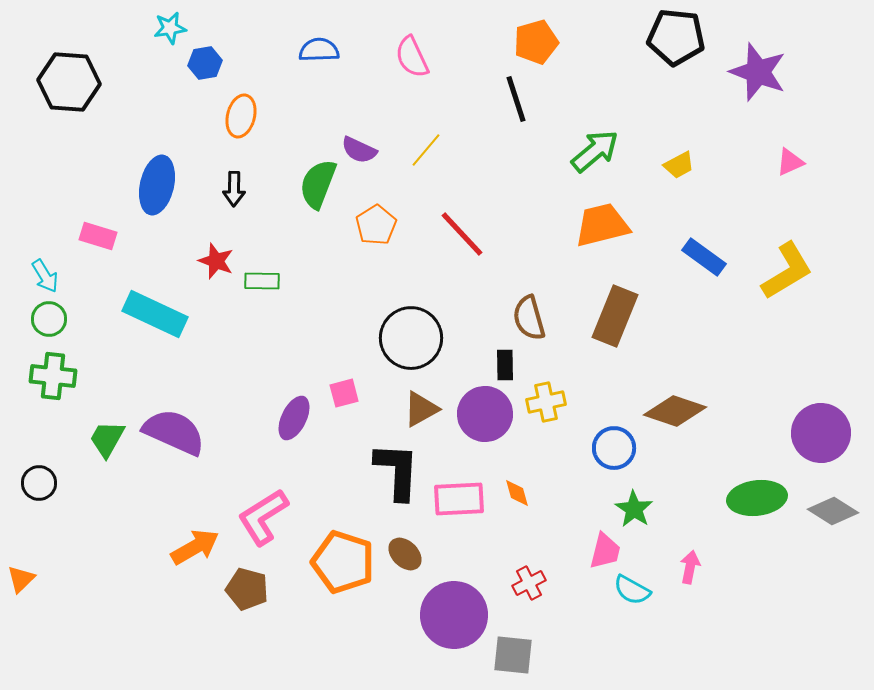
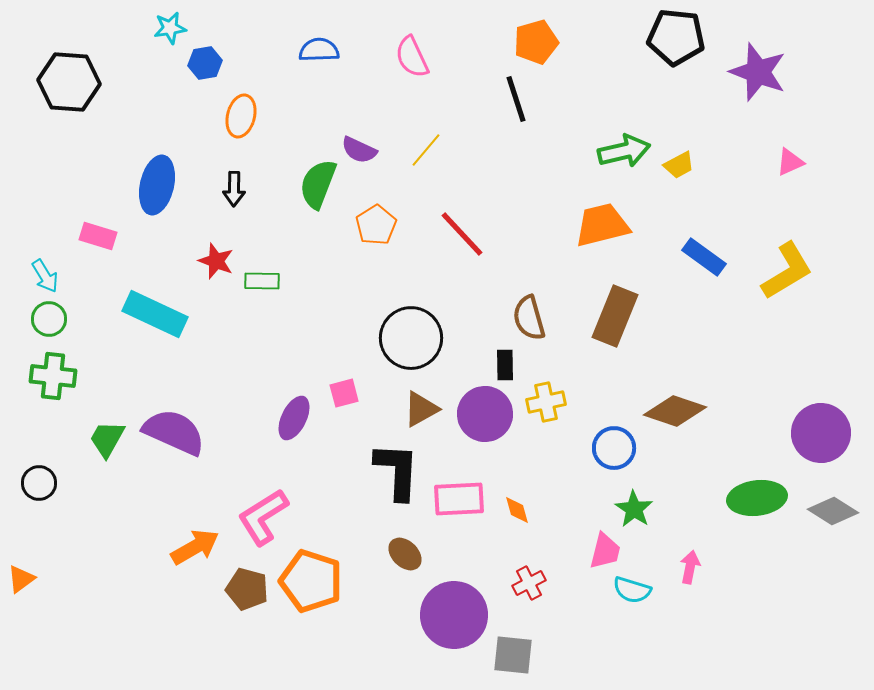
green arrow at (595, 151): moved 29 px right; rotated 27 degrees clockwise
orange diamond at (517, 493): moved 17 px down
orange pentagon at (343, 562): moved 32 px left, 19 px down
orange triangle at (21, 579): rotated 8 degrees clockwise
cyan semicircle at (632, 590): rotated 12 degrees counterclockwise
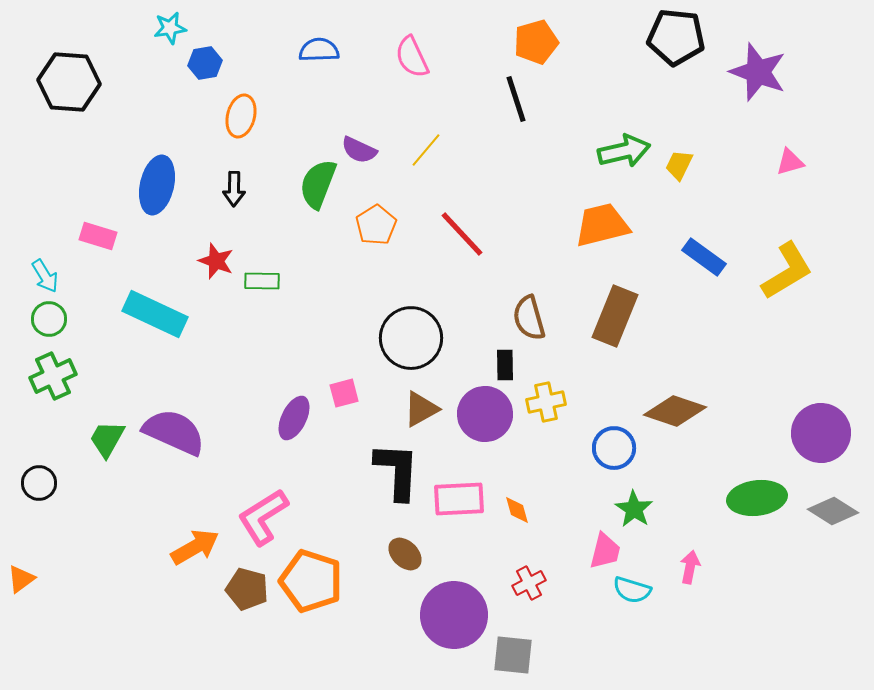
pink triangle at (790, 162): rotated 8 degrees clockwise
yellow trapezoid at (679, 165): rotated 144 degrees clockwise
green cross at (53, 376): rotated 30 degrees counterclockwise
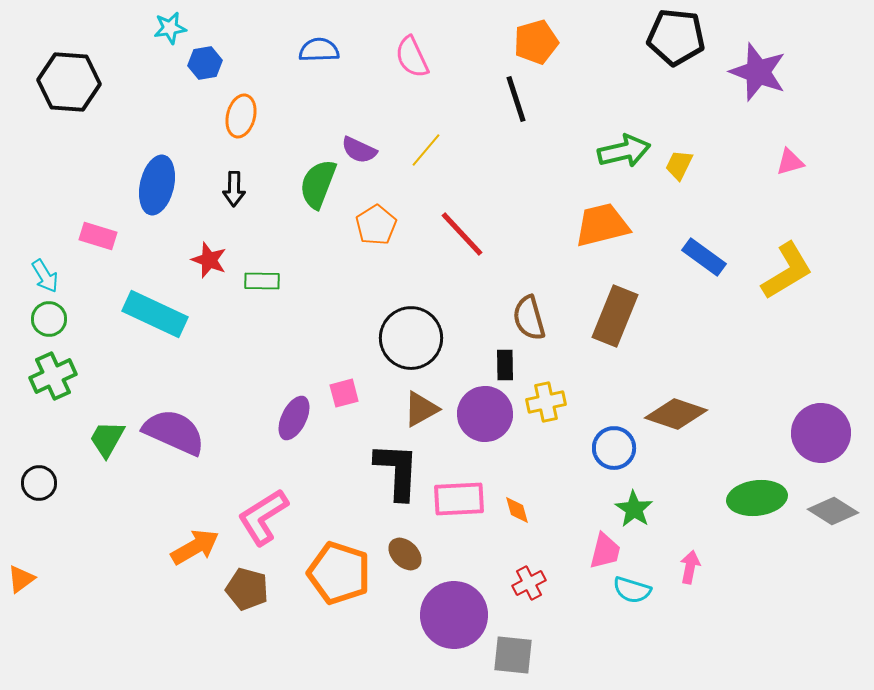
red star at (216, 261): moved 7 px left, 1 px up
brown diamond at (675, 411): moved 1 px right, 3 px down
orange pentagon at (311, 581): moved 28 px right, 8 px up
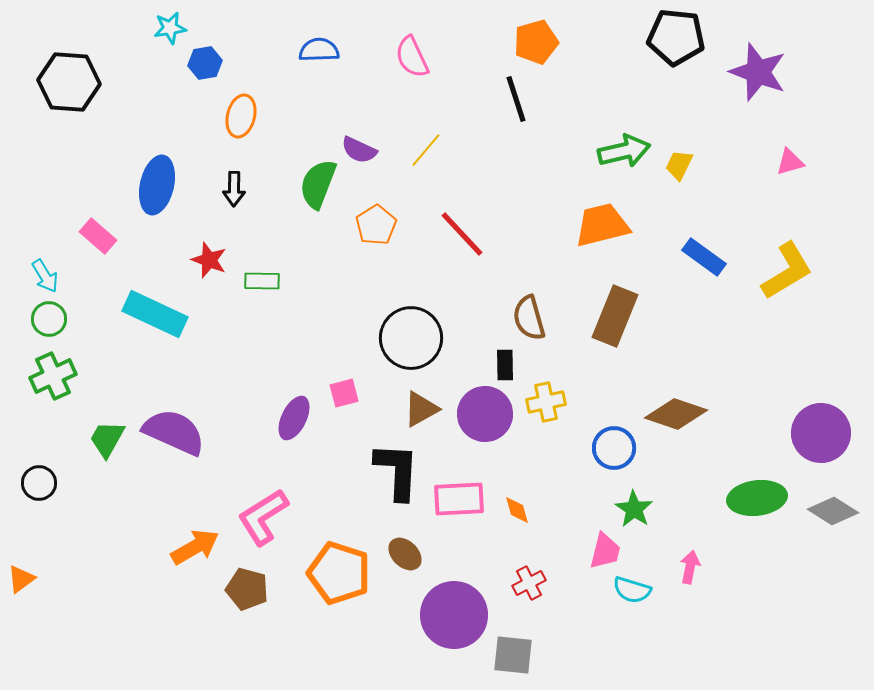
pink rectangle at (98, 236): rotated 24 degrees clockwise
